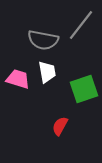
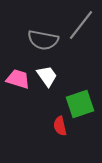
white trapezoid: moved 4 px down; rotated 25 degrees counterclockwise
green square: moved 4 px left, 15 px down
red semicircle: rotated 42 degrees counterclockwise
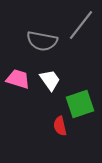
gray semicircle: moved 1 px left, 1 px down
white trapezoid: moved 3 px right, 4 px down
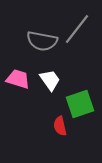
gray line: moved 4 px left, 4 px down
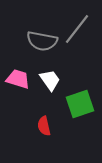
red semicircle: moved 16 px left
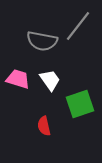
gray line: moved 1 px right, 3 px up
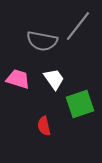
white trapezoid: moved 4 px right, 1 px up
